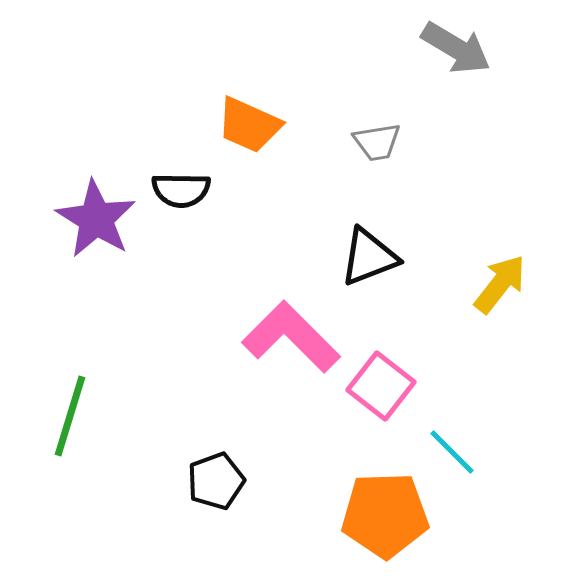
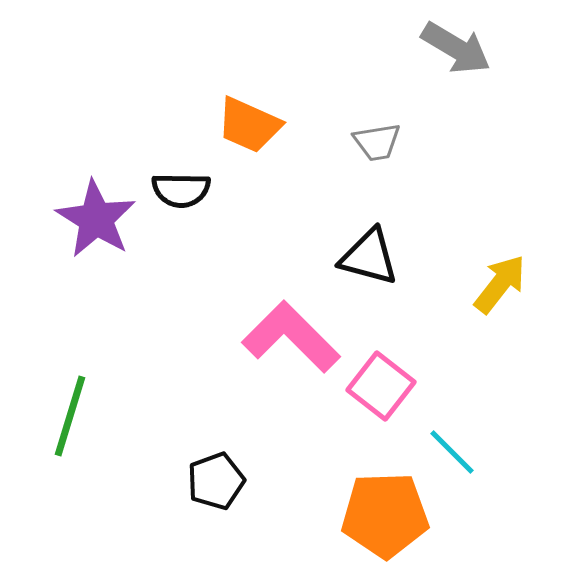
black triangle: rotated 36 degrees clockwise
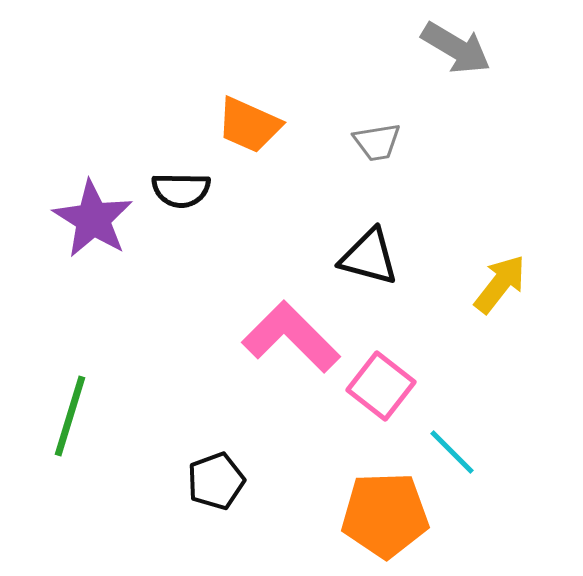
purple star: moved 3 px left
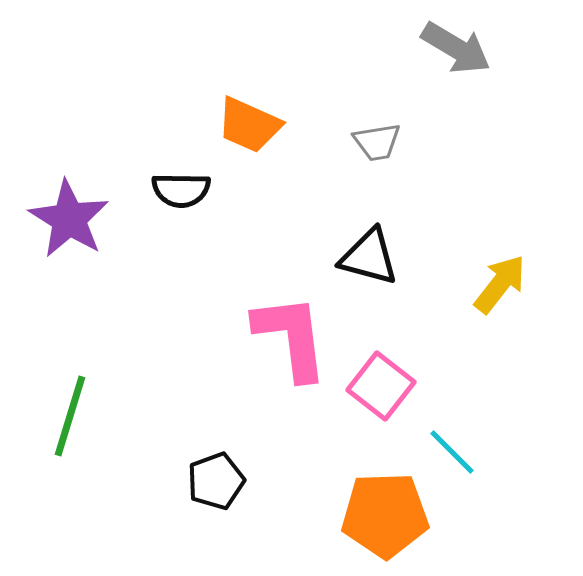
purple star: moved 24 px left
pink L-shape: rotated 38 degrees clockwise
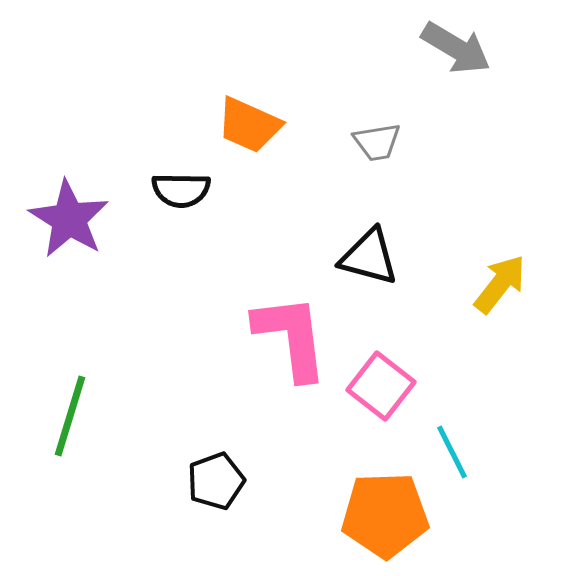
cyan line: rotated 18 degrees clockwise
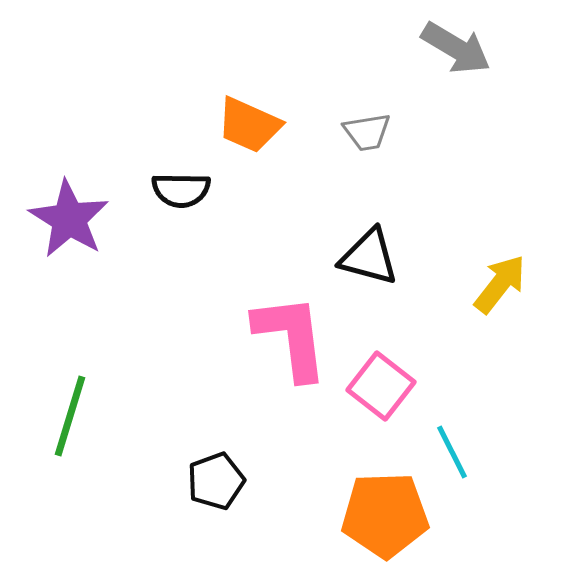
gray trapezoid: moved 10 px left, 10 px up
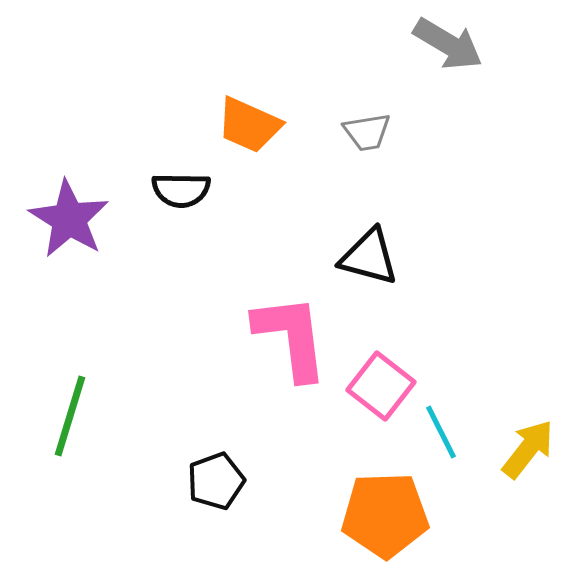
gray arrow: moved 8 px left, 4 px up
yellow arrow: moved 28 px right, 165 px down
cyan line: moved 11 px left, 20 px up
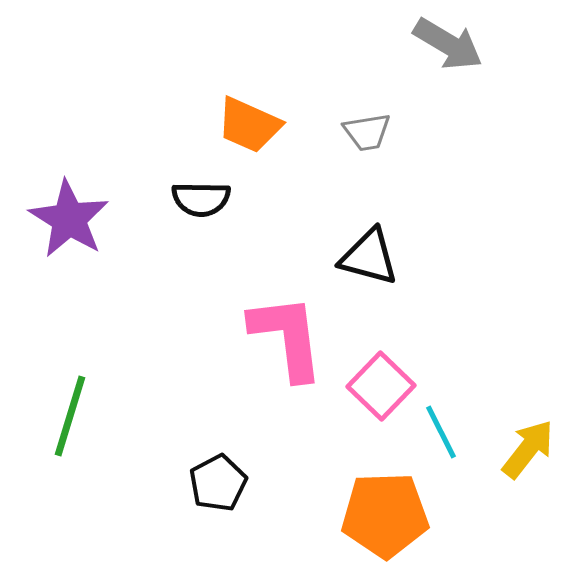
black semicircle: moved 20 px right, 9 px down
pink L-shape: moved 4 px left
pink square: rotated 6 degrees clockwise
black pentagon: moved 2 px right, 2 px down; rotated 8 degrees counterclockwise
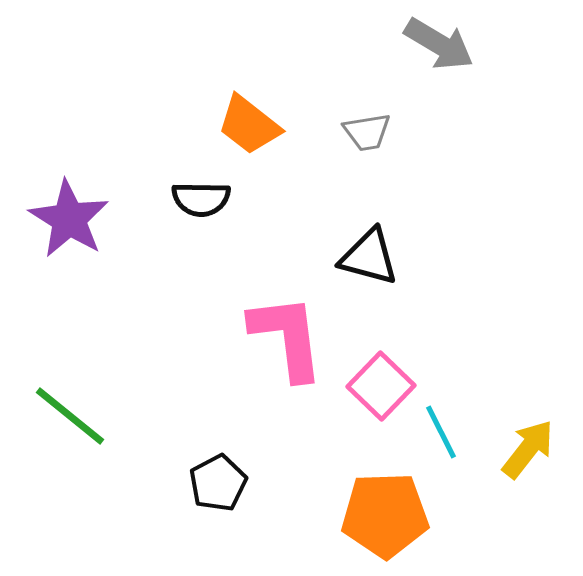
gray arrow: moved 9 px left
orange trapezoid: rotated 14 degrees clockwise
green line: rotated 68 degrees counterclockwise
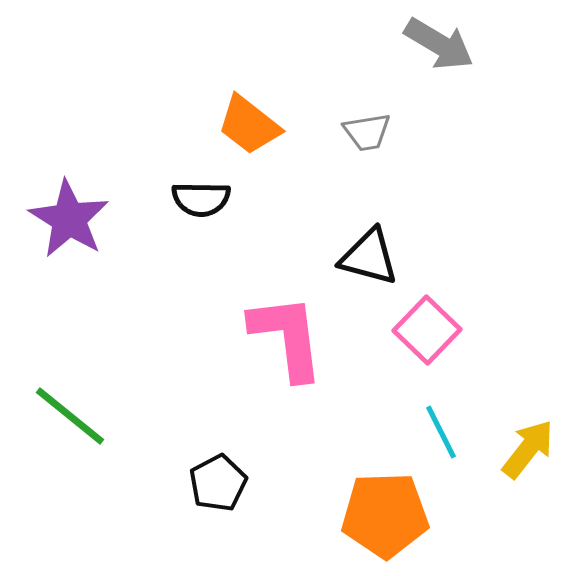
pink square: moved 46 px right, 56 px up
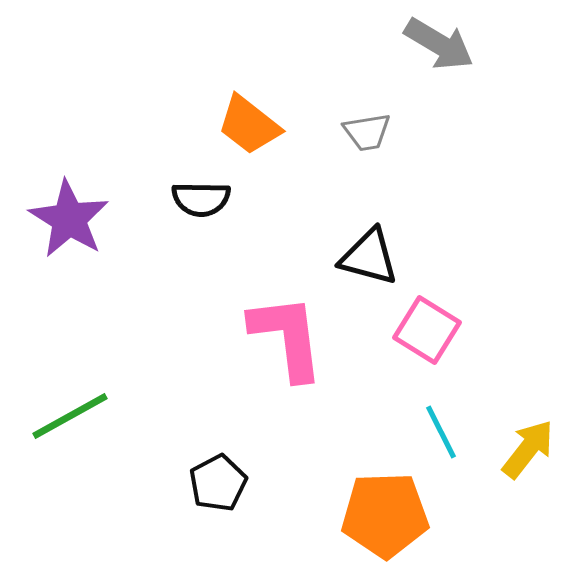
pink square: rotated 12 degrees counterclockwise
green line: rotated 68 degrees counterclockwise
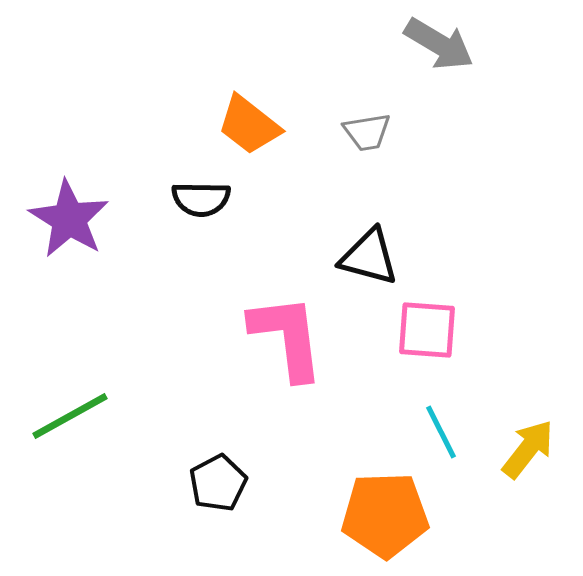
pink square: rotated 28 degrees counterclockwise
